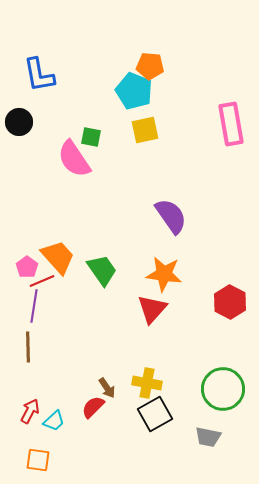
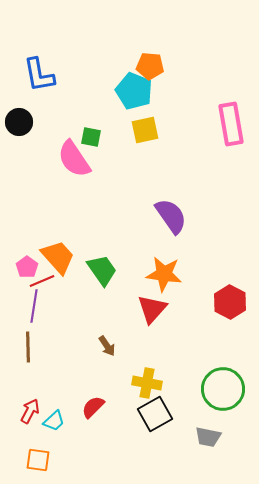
brown arrow: moved 42 px up
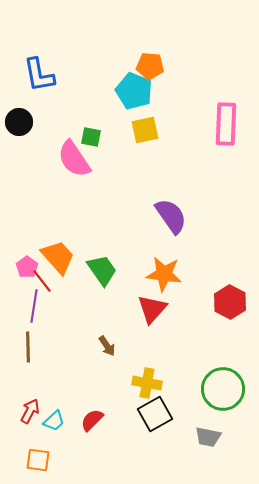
pink rectangle: moved 5 px left; rotated 12 degrees clockwise
red line: rotated 75 degrees clockwise
red semicircle: moved 1 px left, 13 px down
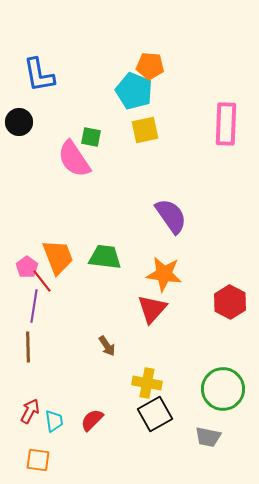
orange trapezoid: rotated 21 degrees clockwise
green trapezoid: moved 3 px right, 13 px up; rotated 48 degrees counterclockwise
cyan trapezoid: rotated 55 degrees counterclockwise
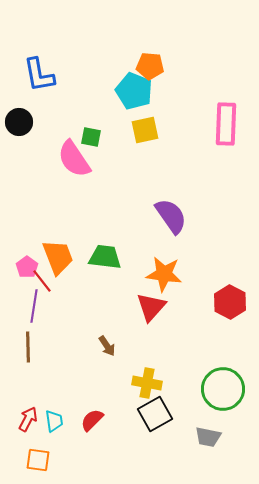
red triangle: moved 1 px left, 2 px up
red arrow: moved 2 px left, 8 px down
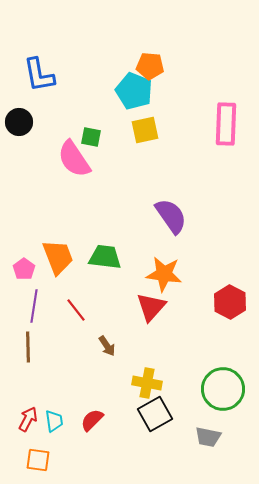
pink pentagon: moved 3 px left, 2 px down
red line: moved 34 px right, 29 px down
